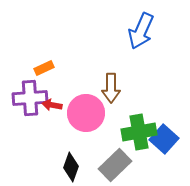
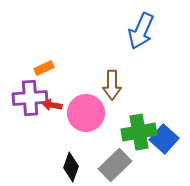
brown arrow: moved 1 px right, 3 px up
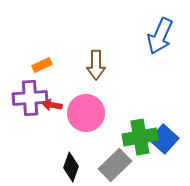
blue arrow: moved 19 px right, 5 px down
orange rectangle: moved 2 px left, 3 px up
brown arrow: moved 16 px left, 20 px up
green cross: moved 1 px right, 5 px down
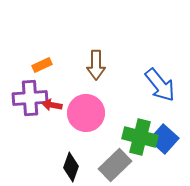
blue arrow: moved 49 px down; rotated 63 degrees counterclockwise
green cross: rotated 24 degrees clockwise
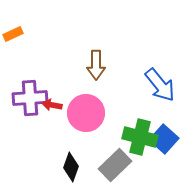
orange rectangle: moved 29 px left, 31 px up
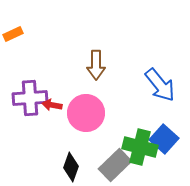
green cross: moved 10 px down
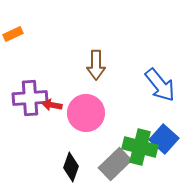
gray rectangle: moved 1 px up
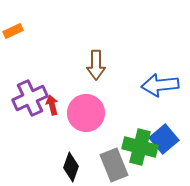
orange rectangle: moved 3 px up
blue arrow: rotated 123 degrees clockwise
purple cross: rotated 20 degrees counterclockwise
red arrow: rotated 66 degrees clockwise
blue square: rotated 8 degrees clockwise
gray rectangle: moved 1 px left, 1 px down; rotated 68 degrees counterclockwise
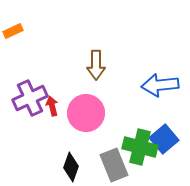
red arrow: moved 1 px down
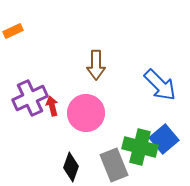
blue arrow: rotated 129 degrees counterclockwise
